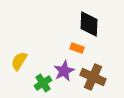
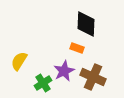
black diamond: moved 3 px left
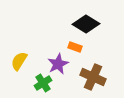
black diamond: rotated 60 degrees counterclockwise
orange rectangle: moved 2 px left, 1 px up
purple star: moved 6 px left, 7 px up
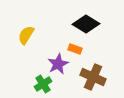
orange rectangle: moved 2 px down
yellow semicircle: moved 7 px right, 26 px up
green cross: moved 1 px down
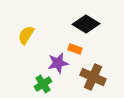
purple star: moved 1 px up; rotated 15 degrees clockwise
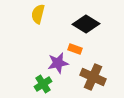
yellow semicircle: moved 12 px right, 21 px up; rotated 18 degrees counterclockwise
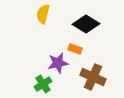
yellow semicircle: moved 5 px right
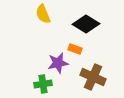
yellow semicircle: rotated 36 degrees counterclockwise
green cross: rotated 24 degrees clockwise
